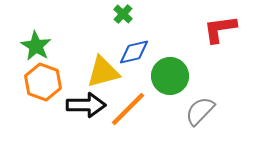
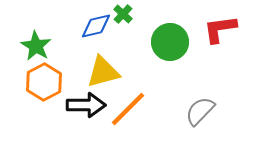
blue diamond: moved 38 px left, 26 px up
green circle: moved 34 px up
orange hexagon: moved 1 px right; rotated 12 degrees clockwise
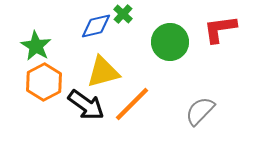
black arrow: rotated 36 degrees clockwise
orange line: moved 4 px right, 5 px up
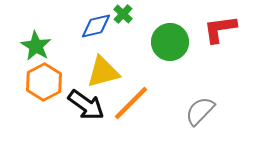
orange line: moved 1 px left, 1 px up
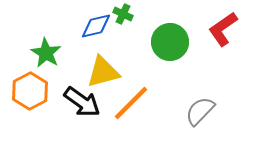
green cross: rotated 18 degrees counterclockwise
red L-shape: moved 3 px right; rotated 27 degrees counterclockwise
green star: moved 10 px right, 7 px down
orange hexagon: moved 14 px left, 9 px down
black arrow: moved 4 px left, 3 px up
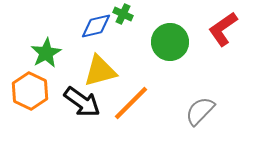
green star: rotated 12 degrees clockwise
yellow triangle: moved 3 px left, 1 px up
orange hexagon: rotated 6 degrees counterclockwise
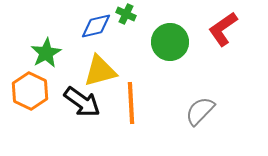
green cross: moved 3 px right
orange line: rotated 48 degrees counterclockwise
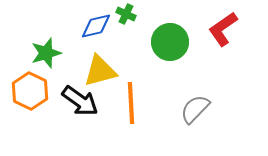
green star: rotated 12 degrees clockwise
black arrow: moved 2 px left, 1 px up
gray semicircle: moved 5 px left, 2 px up
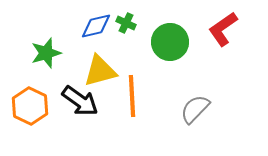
green cross: moved 9 px down
orange hexagon: moved 15 px down
orange line: moved 1 px right, 7 px up
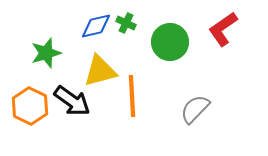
black arrow: moved 8 px left
